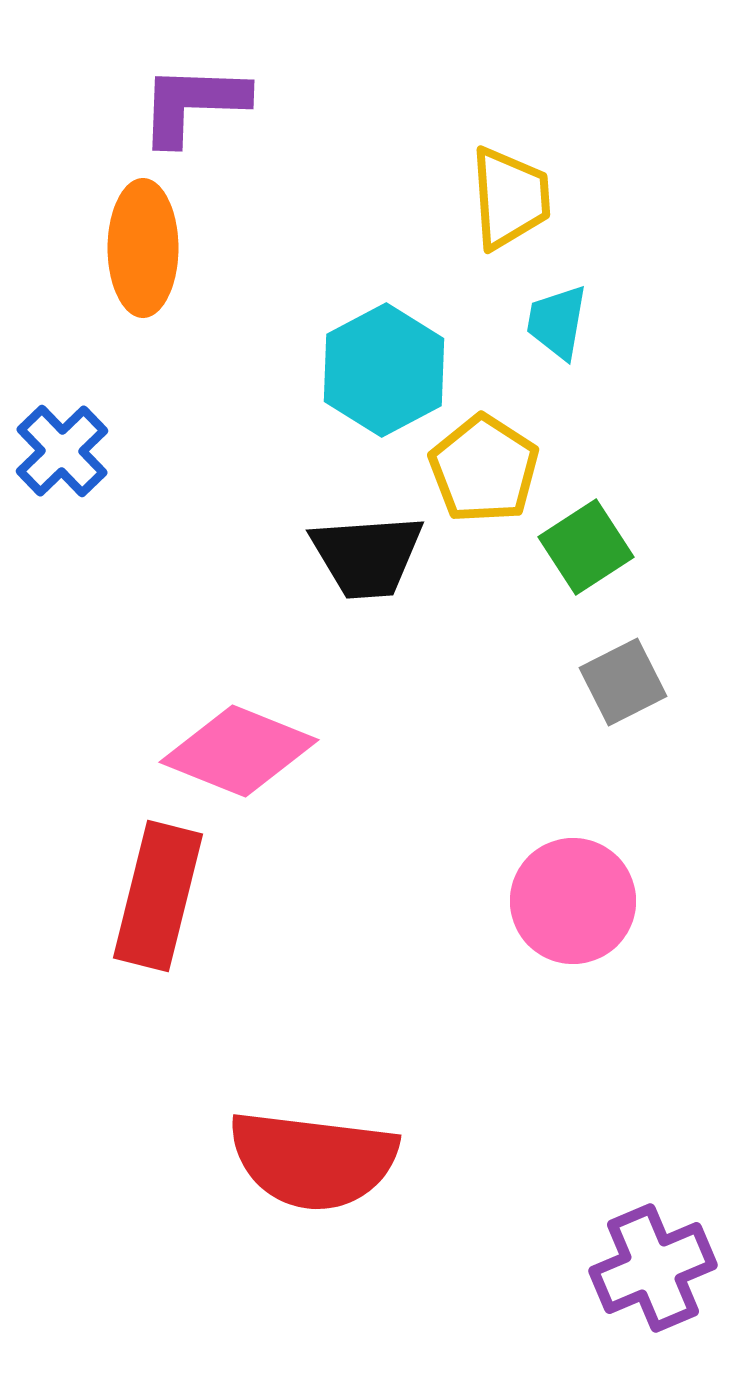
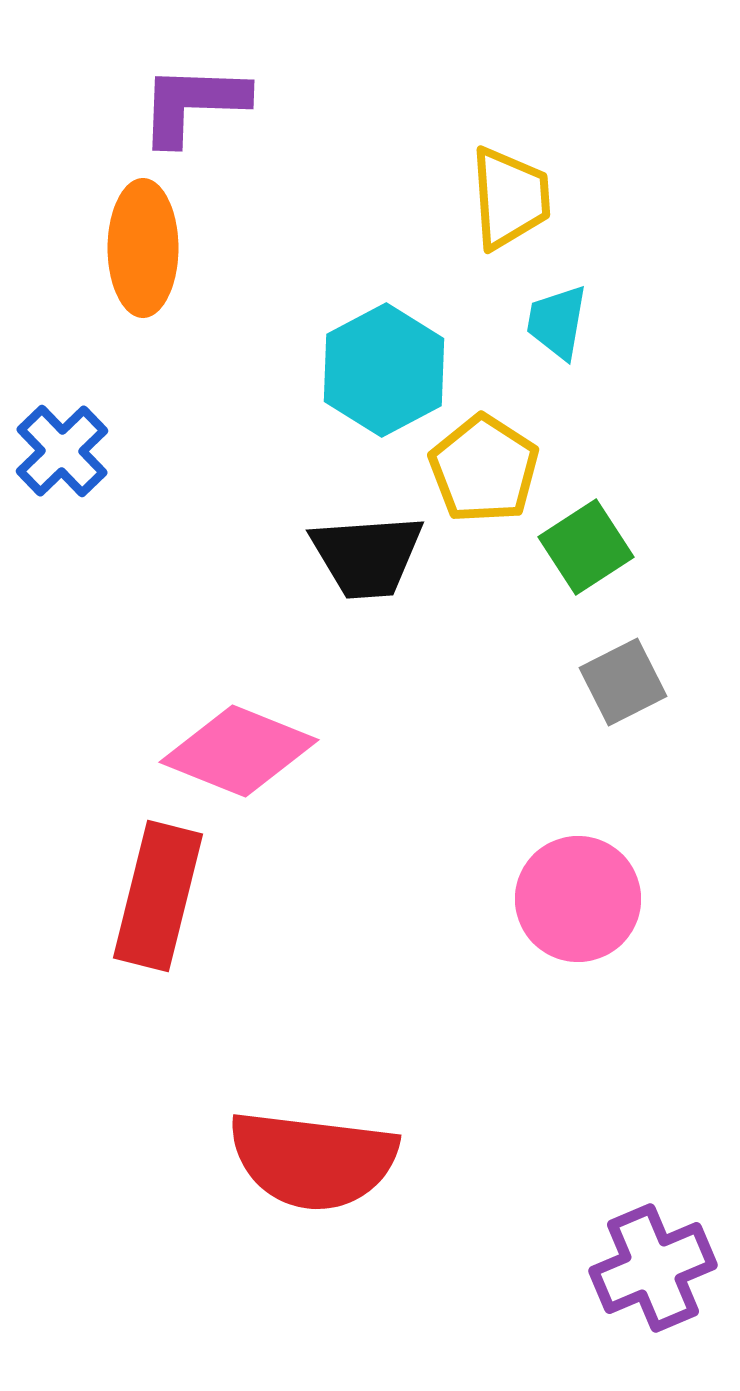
pink circle: moved 5 px right, 2 px up
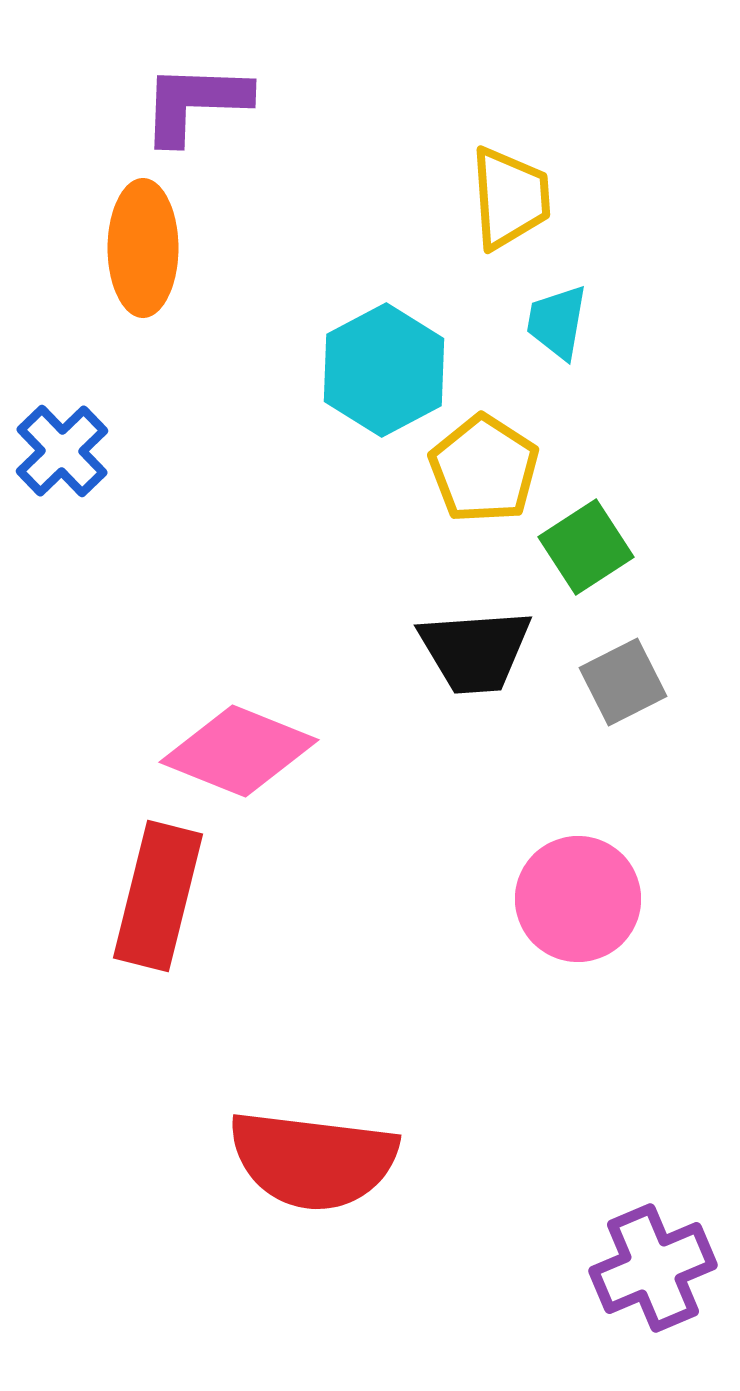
purple L-shape: moved 2 px right, 1 px up
black trapezoid: moved 108 px right, 95 px down
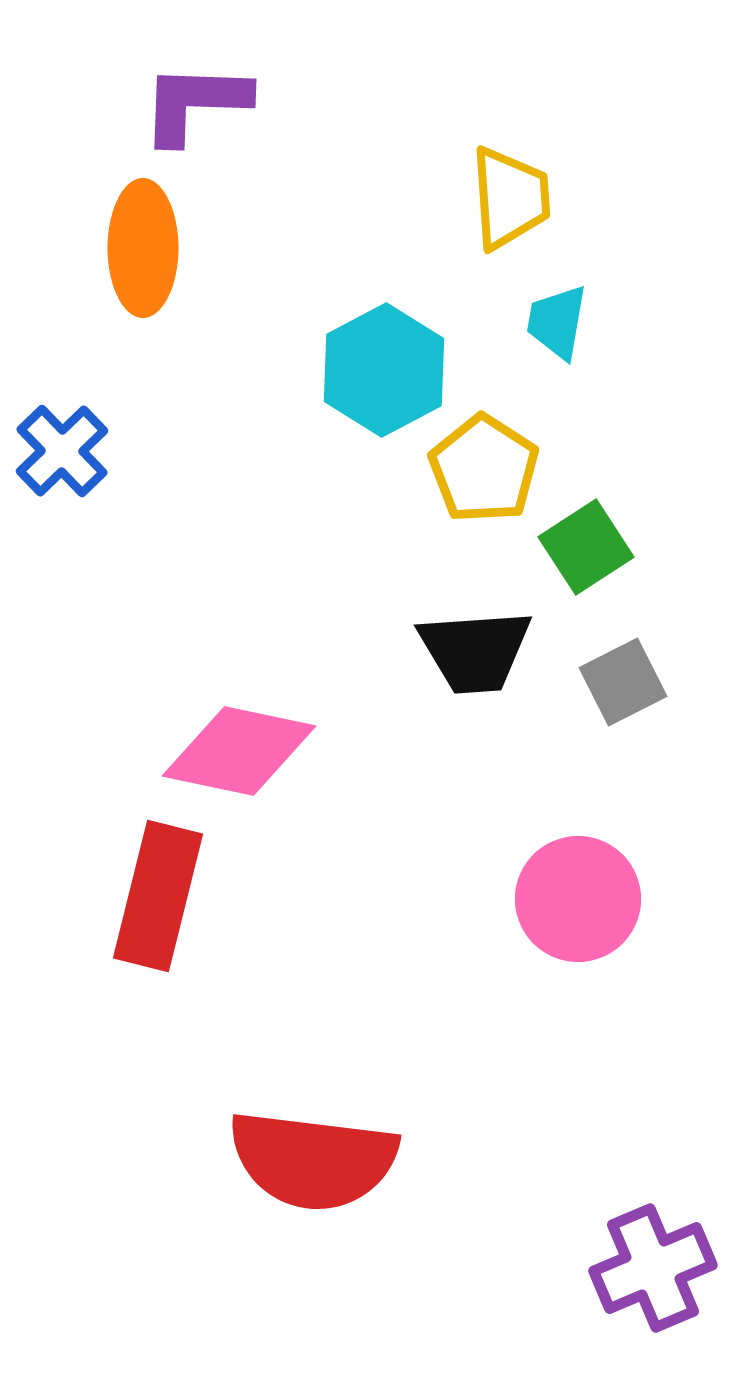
pink diamond: rotated 10 degrees counterclockwise
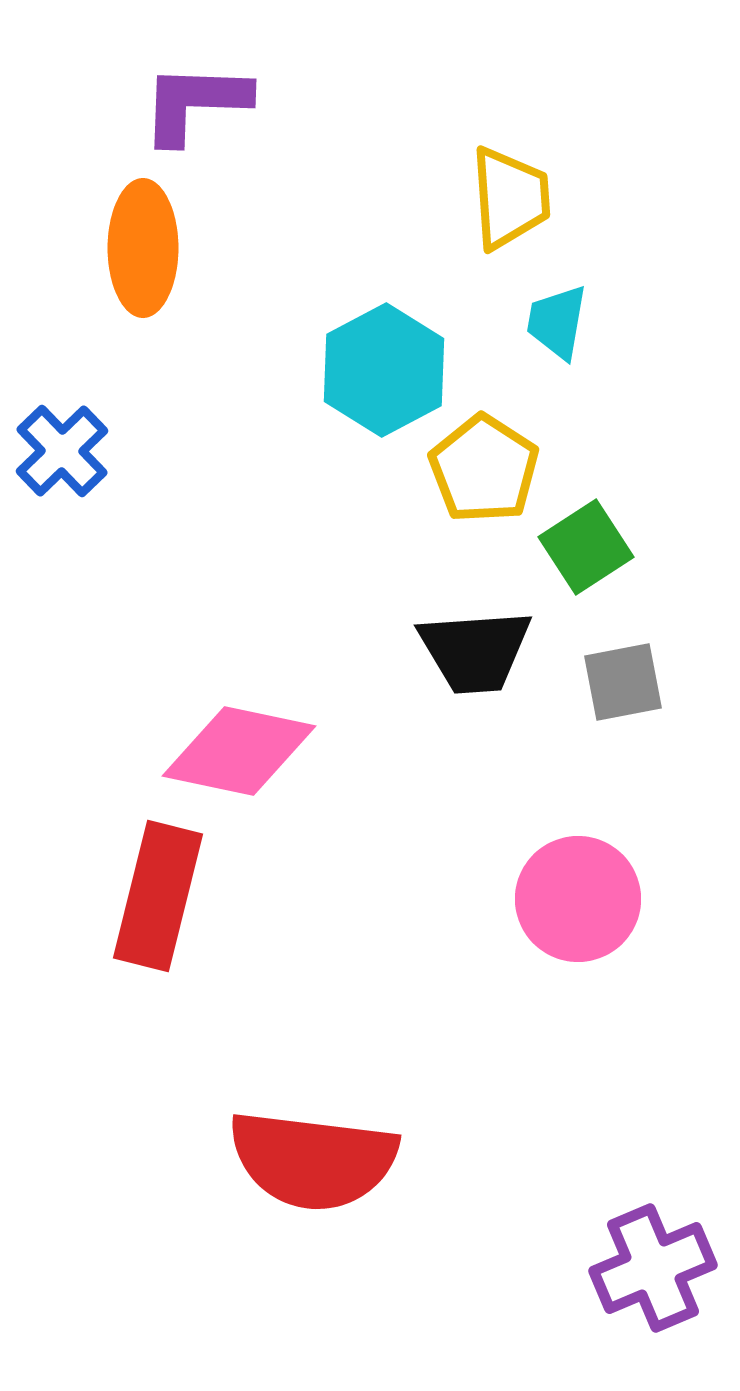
gray square: rotated 16 degrees clockwise
